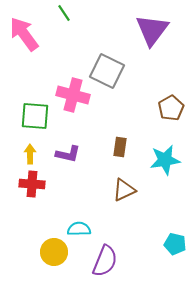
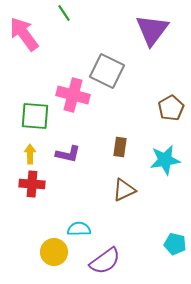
purple semicircle: rotated 32 degrees clockwise
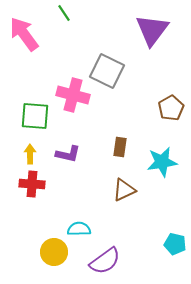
cyan star: moved 3 px left, 2 px down
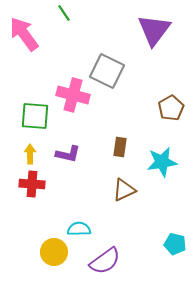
purple triangle: moved 2 px right
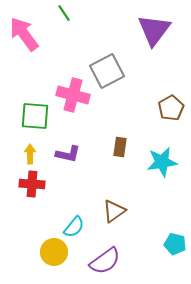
gray square: rotated 36 degrees clockwise
brown triangle: moved 10 px left, 21 px down; rotated 10 degrees counterclockwise
cyan semicircle: moved 5 px left, 2 px up; rotated 130 degrees clockwise
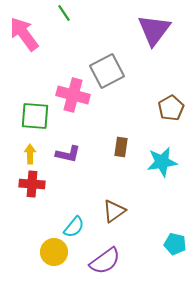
brown rectangle: moved 1 px right
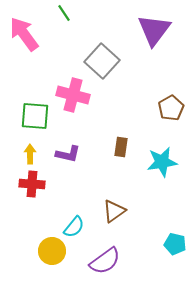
gray square: moved 5 px left, 10 px up; rotated 20 degrees counterclockwise
yellow circle: moved 2 px left, 1 px up
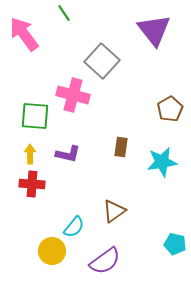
purple triangle: rotated 15 degrees counterclockwise
brown pentagon: moved 1 px left, 1 px down
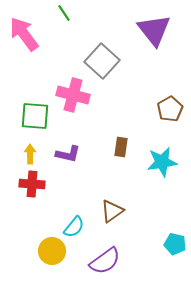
brown triangle: moved 2 px left
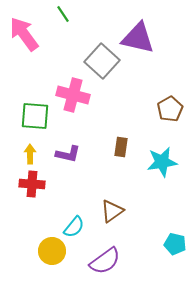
green line: moved 1 px left, 1 px down
purple triangle: moved 16 px left, 8 px down; rotated 39 degrees counterclockwise
